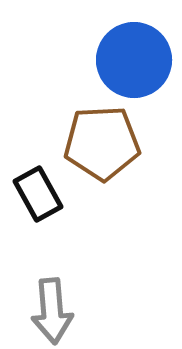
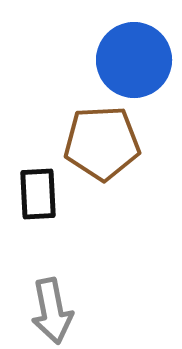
black rectangle: rotated 26 degrees clockwise
gray arrow: rotated 6 degrees counterclockwise
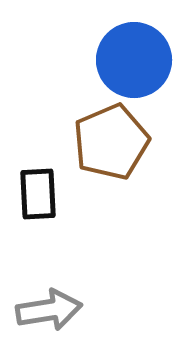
brown pentagon: moved 9 px right, 1 px up; rotated 20 degrees counterclockwise
gray arrow: moved 3 px left, 1 px up; rotated 88 degrees counterclockwise
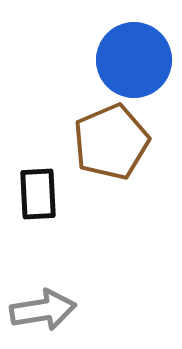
gray arrow: moved 6 px left
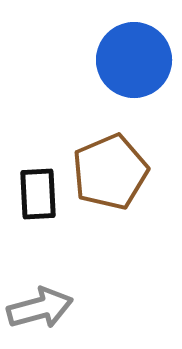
brown pentagon: moved 1 px left, 30 px down
gray arrow: moved 3 px left, 2 px up; rotated 6 degrees counterclockwise
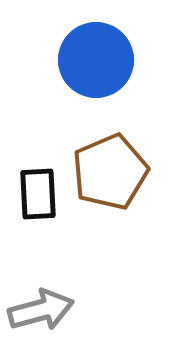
blue circle: moved 38 px left
gray arrow: moved 1 px right, 2 px down
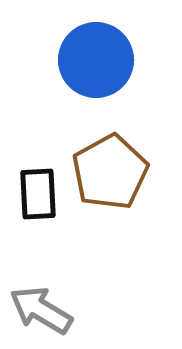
brown pentagon: rotated 6 degrees counterclockwise
gray arrow: rotated 134 degrees counterclockwise
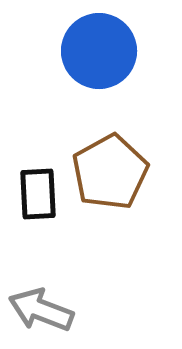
blue circle: moved 3 px right, 9 px up
gray arrow: rotated 10 degrees counterclockwise
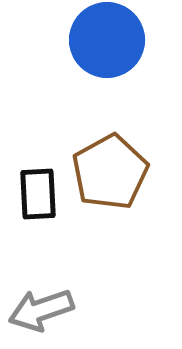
blue circle: moved 8 px right, 11 px up
gray arrow: rotated 40 degrees counterclockwise
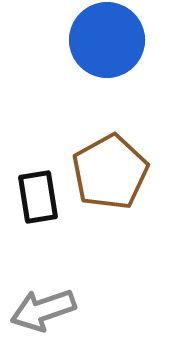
black rectangle: moved 3 px down; rotated 6 degrees counterclockwise
gray arrow: moved 2 px right
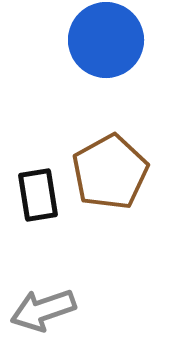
blue circle: moved 1 px left
black rectangle: moved 2 px up
